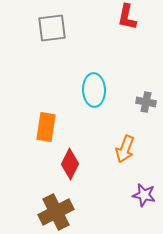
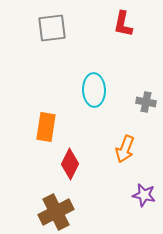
red L-shape: moved 4 px left, 7 px down
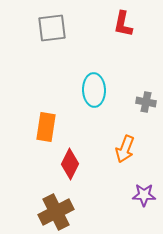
purple star: rotated 10 degrees counterclockwise
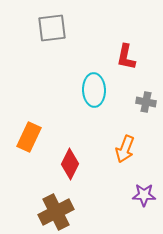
red L-shape: moved 3 px right, 33 px down
orange rectangle: moved 17 px left, 10 px down; rotated 16 degrees clockwise
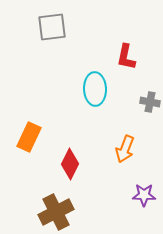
gray square: moved 1 px up
cyan ellipse: moved 1 px right, 1 px up
gray cross: moved 4 px right
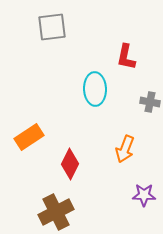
orange rectangle: rotated 32 degrees clockwise
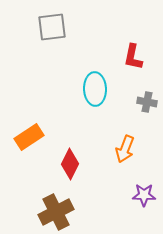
red L-shape: moved 7 px right
gray cross: moved 3 px left
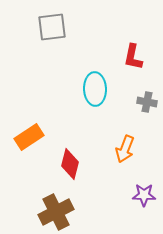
red diamond: rotated 12 degrees counterclockwise
